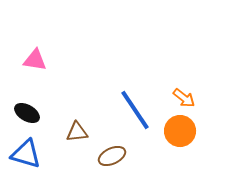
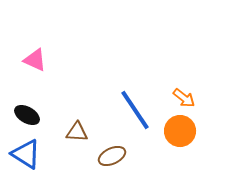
pink triangle: rotated 15 degrees clockwise
black ellipse: moved 2 px down
brown triangle: rotated 10 degrees clockwise
blue triangle: rotated 16 degrees clockwise
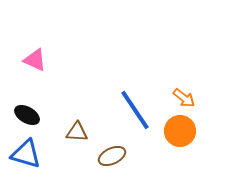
blue triangle: rotated 16 degrees counterclockwise
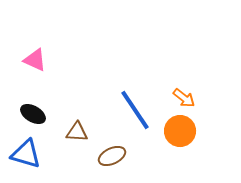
black ellipse: moved 6 px right, 1 px up
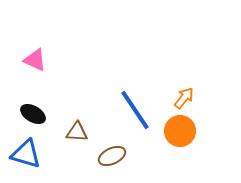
orange arrow: rotated 90 degrees counterclockwise
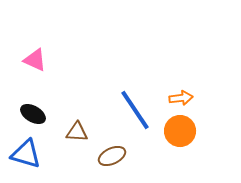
orange arrow: moved 3 px left; rotated 45 degrees clockwise
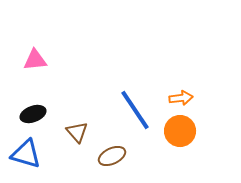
pink triangle: rotated 30 degrees counterclockwise
black ellipse: rotated 50 degrees counterclockwise
brown triangle: rotated 45 degrees clockwise
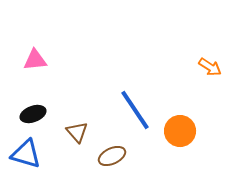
orange arrow: moved 29 px right, 31 px up; rotated 40 degrees clockwise
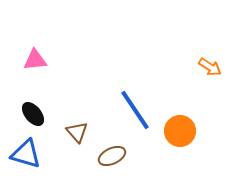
black ellipse: rotated 70 degrees clockwise
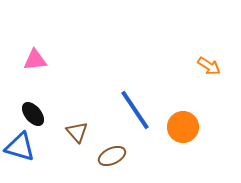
orange arrow: moved 1 px left, 1 px up
orange circle: moved 3 px right, 4 px up
blue triangle: moved 6 px left, 7 px up
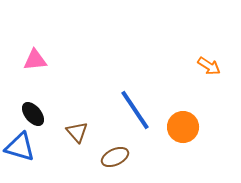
brown ellipse: moved 3 px right, 1 px down
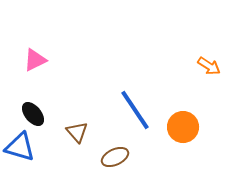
pink triangle: rotated 20 degrees counterclockwise
